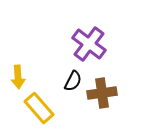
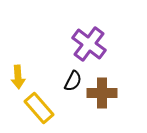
brown cross: rotated 8 degrees clockwise
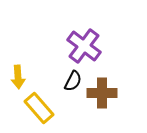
purple cross: moved 5 px left, 2 px down
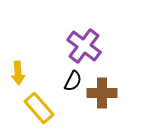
yellow arrow: moved 4 px up
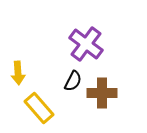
purple cross: moved 2 px right, 2 px up
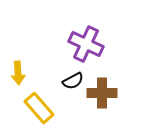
purple cross: rotated 12 degrees counterclockwise
black semicircle: rotated 35 degrees clockwise
